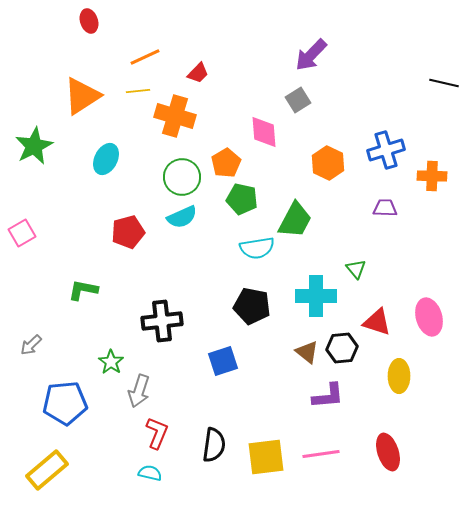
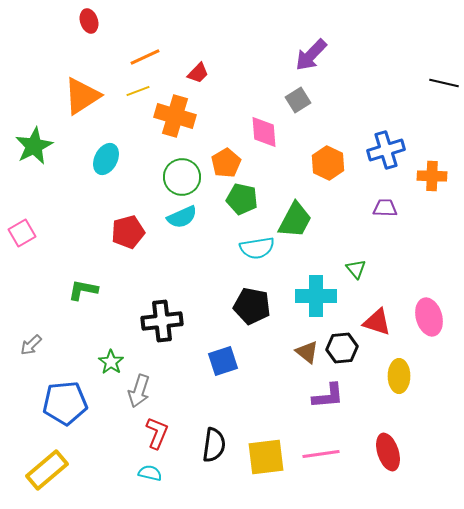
yellow line at (138, 91): rotated 15 degrees counterclockwise
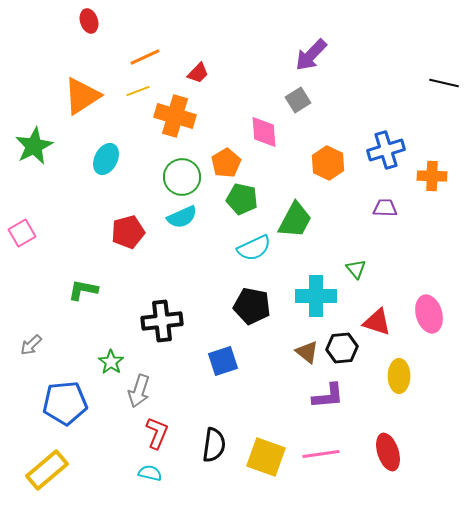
cyan semicircle at (257, 248): moved 3 px left; rotated 16 degrees counterclockwise
pink ellipse at (429, 317): moved 3 px up
yellow square at (266, 457): rotated 27 degrees clockwise
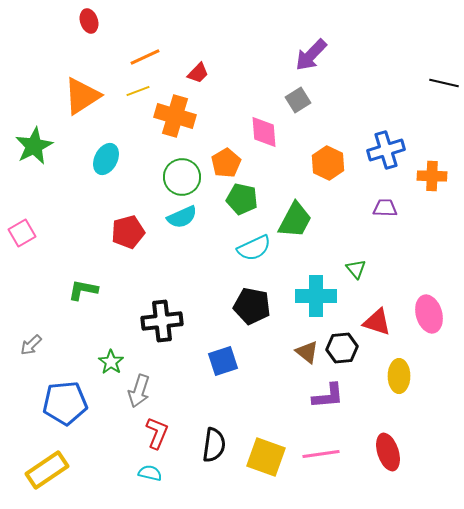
yellow rectangle at (47, 470): rotated 6 degrees clockwise
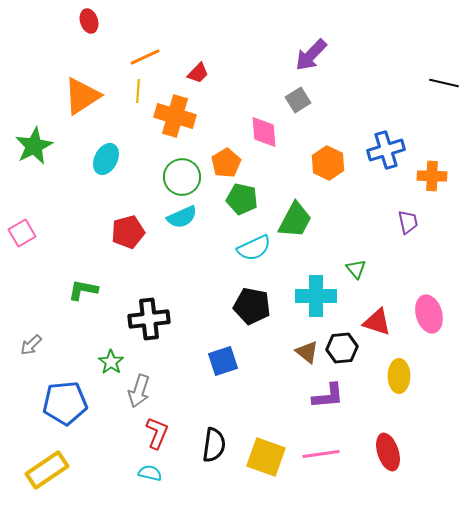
yellow line at (138, 91): rotated 65 degrees counterclockwise
purple trapezoid at (385, 208): moved 23 px right, 14 px down; rotated 75 degrees clockwise
black cross at (162, 321): moved 13 px left, 2 px up
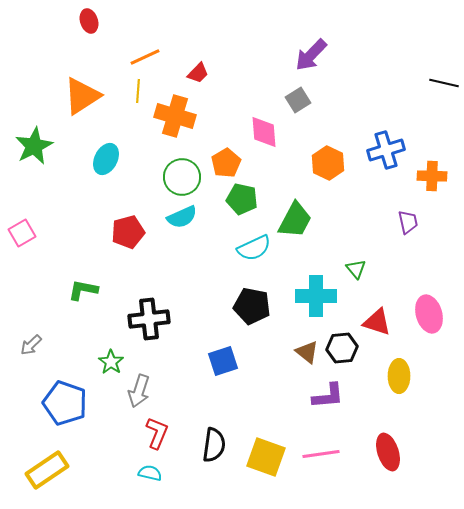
blue pentagon at (65, 403): rotated 24 degrees clockwise
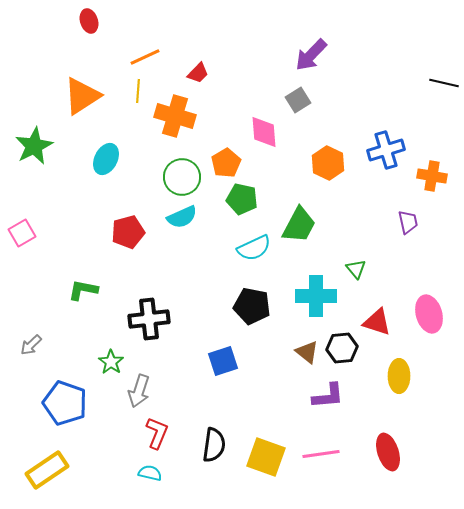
orange cross at (432, 176): rotated 8 degrees clockwise
green trapezoid at (295, 220): moved 4 px right, 5 px down
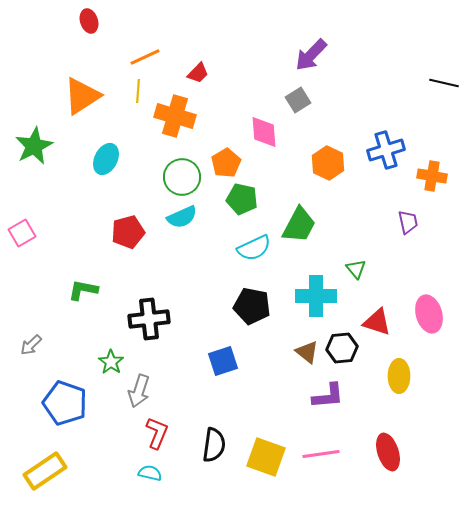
yellow rectangle at (47, 470): moved 2 px left, 1 px down
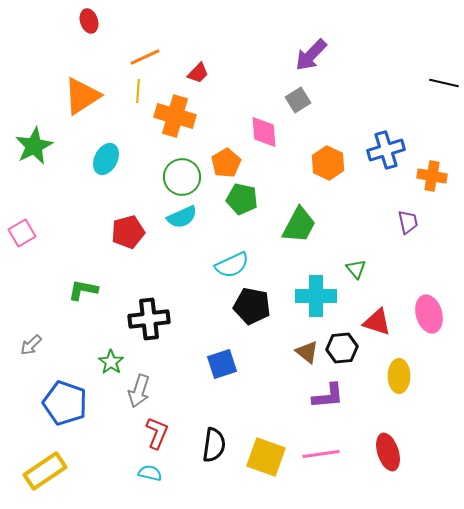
cyan semicircle at (254, 248): moved 22 px left, 17 px down
blue square at (223, 361): moved 1 px left, 3 px down
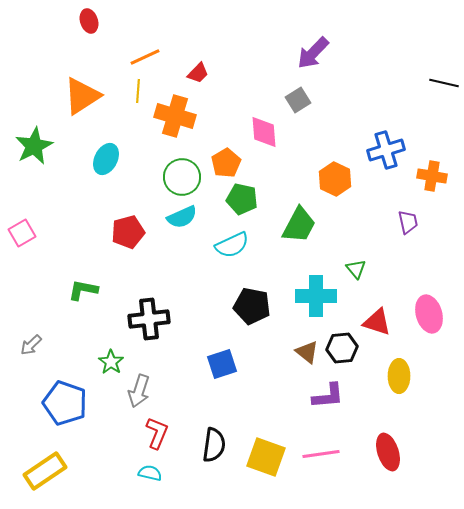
purple arrow at (311, 55): moved 2 px right, 2 px up
orange hexagon at (328, 163): moved 7 px right, 16 px down
cyan semicircle at (232, 265): moved 20 px up
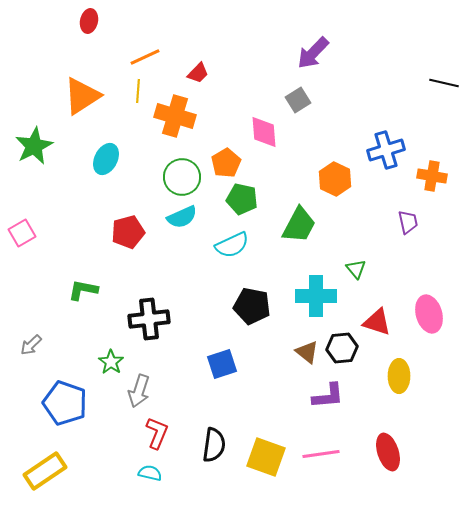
red ellipse at (89, 21): rotated 30 degrees clockwise
